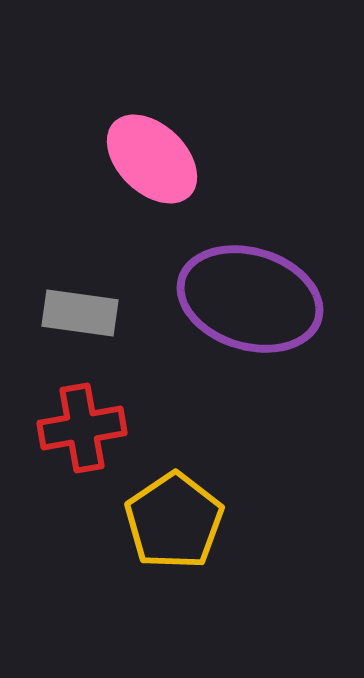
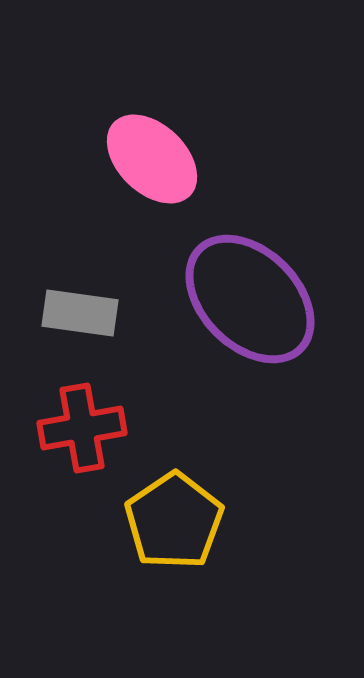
purple ellipse: rotated 28 degrees clockwise
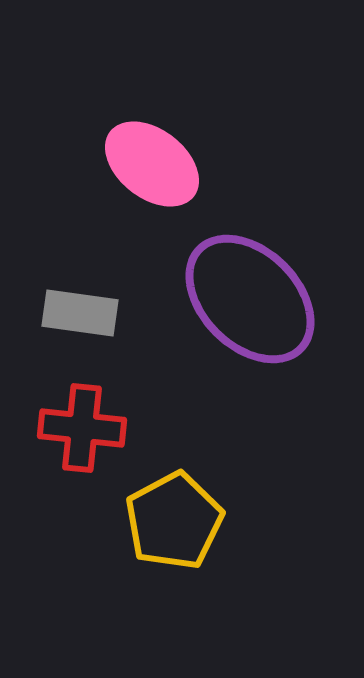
pink ellipse: moved 5 px down; rotated 6 degrees counterclockwise
red cross: rotated 16 degrees clockwise
yellow pentagon: rotated 6 degrees clockwise
